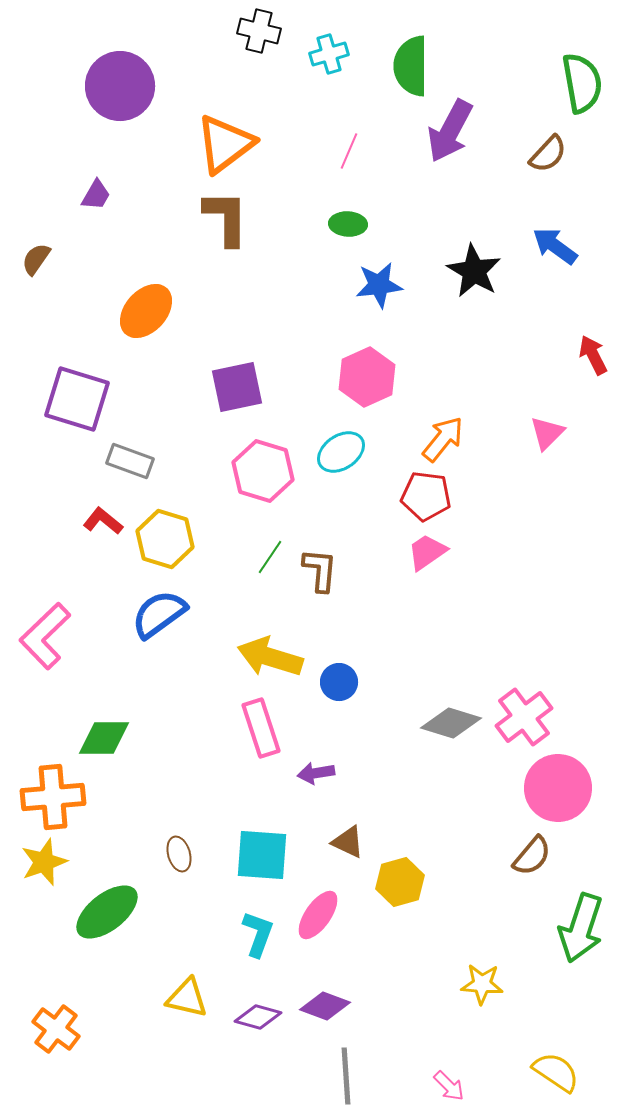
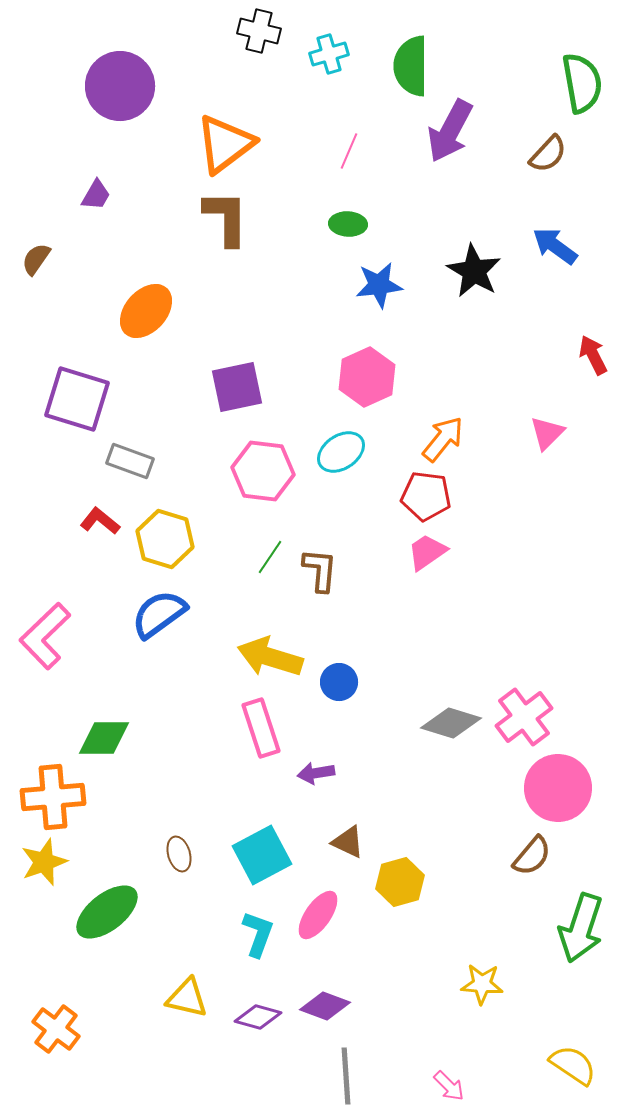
pink hexagon at (263, 471): rotated 10 degrees counterclockwise
red L-shape at (103, 521): moved 3 px left
cyan square at (262, 855): rotated 32 degrees counterclockwise
yellow semicircle at (556, 1072): moved 17 px right, 7 px up
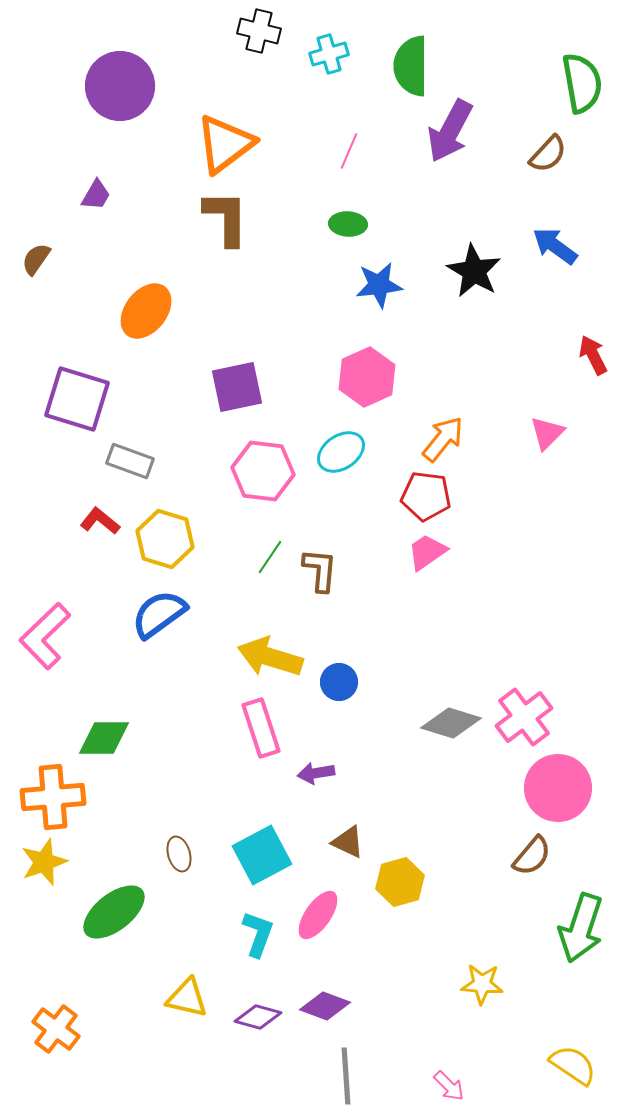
orange ellipse at (146, 311): rotated 4 degrees counterclockwise
green ellipse at (107, 912): moved 7 px right
